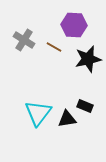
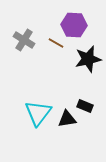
brown line: moved 2 px right, 4 px up
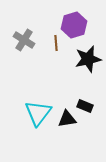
purple hexagon: rotated 20 degrees counterclockwise
brown line: rotated 56 degrees clockwise
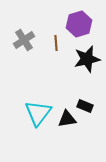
purple hexagon: moved 5 px right, 1 px up
gray cross: rotated 25 degrees clockwise
black star: moved 1 px left
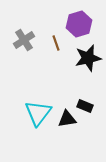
brown line: rotated 14 degrees counterclockwise
black star: moved 1 px right, 1 px up
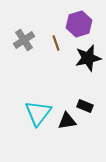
black triangle: moved 2 px down
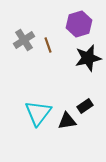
brown line: moved 8 px left, 2 px down
black rectangle: rotated 56 degrees counterclockwise
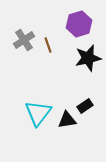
black triangle: moved 1 px up
